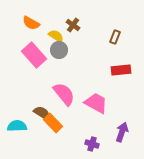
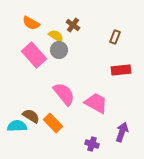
brown semicircle: moved 11 px left, 3 px down
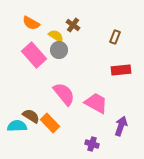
orange rectangle: moved 3 px left
purple arrow: moved 1 px left, 6 px up
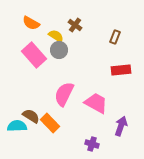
brown cross: moved 2 px right
pink semicircle: rotated 115 degrees counterclockwise
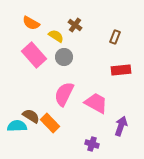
gray circle: moved 5 px right, 7 px down
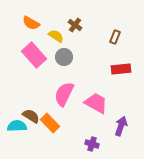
red rectangle: moved 1 px up
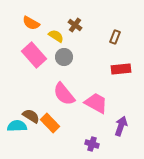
pink semicircle: rotated 65 degrees counterclockwise
